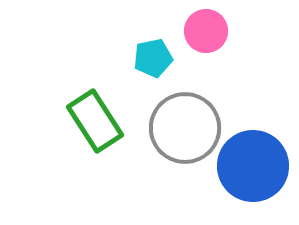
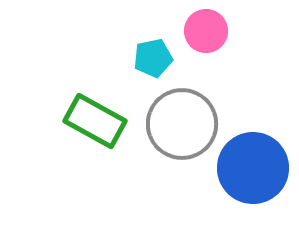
green rectangle: rotated 28 degrees counterclockwise
gray circle: moved 3 px left, 4 px up
blue circle: moved 2 px down
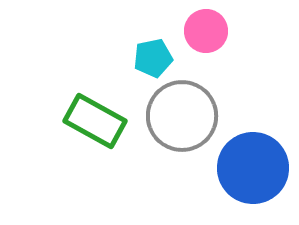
gray circle: moved 8 px up
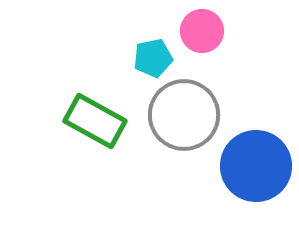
pink circle: moved 4 px left
gray circle: moved 2 px right, 1 px up
blue circle: moved 3 px right, 2 px up
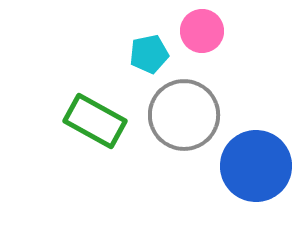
cyan pentagon: moved 4 px left, 4 px up
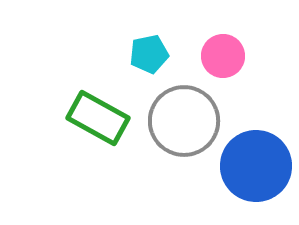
pink circle: moved 21 px right, 25 px down
gray circle: moved 6 px down
green rectangle: moved 3 px right, 3 px up
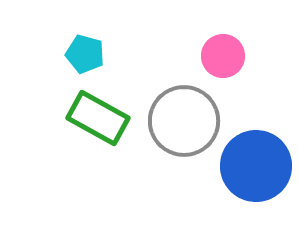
cyan pentagon: moved 64 px left; rotated 27 degrees clockwise
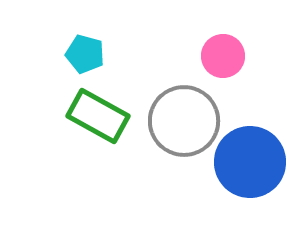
green rectangle: moved 2 px up
blue circle: moved 6 px left, 4 px up
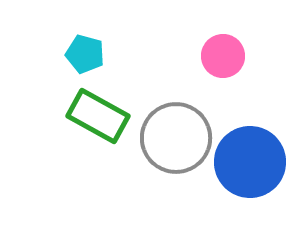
gray circle: moved 8 px left, 17 px down
